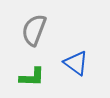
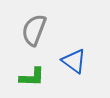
blue triangle: moved 2 px left, 2 px up
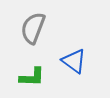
gray semicircle: moved 1 px left, 2 px up
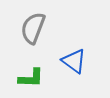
green L-shape: moved 1 px left, 1 px down
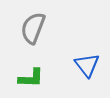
blue triangle: moved 13 px right, 4 px down; rotated 16 degrees clockwise
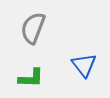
blue triangle: moved 3 px left
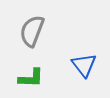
gray semicircle: moved 1 px left, 3 px down
